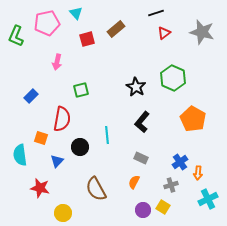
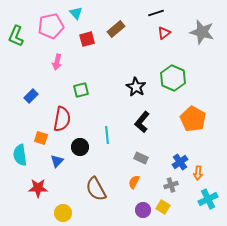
pink pentagon: moved 4 px right, 3 px down
red star: moved 2 px left; rotated 12 degrees counterclockwise
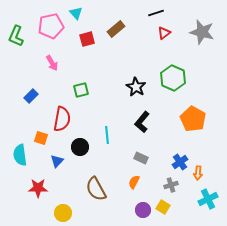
pink arrow: moved 5 px left, 1 px down; rotated 42 degrees counterclockwise
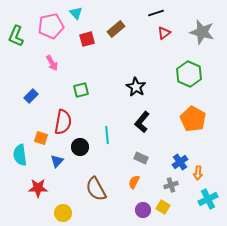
green hexagon: moved 16 px right, 4 px up
red semicircle: moved 1 px right, 3 px down
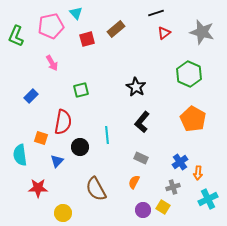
gray cross: moved 2 px right, 2 px down
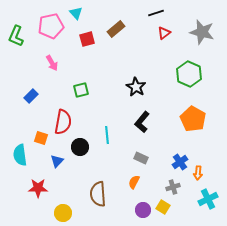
brown semicircle: moved 2 px right, 5 px down; rotated 25 degrees clockwise
